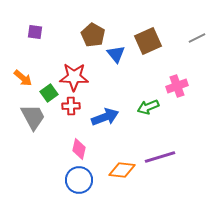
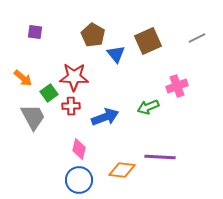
purple line: rotated 20 degrees clockwise
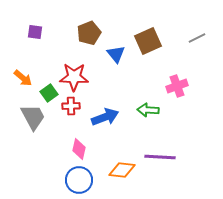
brown pentagon: moved 4 px left, 2 px up; rotated 20 degrees clockwise
green arrow: moved 3 px down; rotated 25 degrees clockwise
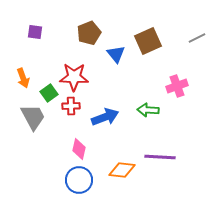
orange arrow: rotated 30 degrees clockwise
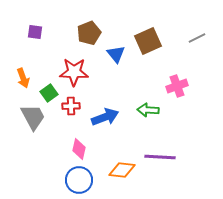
red star: moved 5 px up
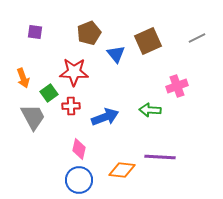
green arrow: moved 2 px right
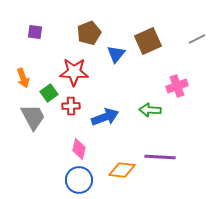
gray line: moved 1 px down
blue triangle: rotated 18 degrees clockwise
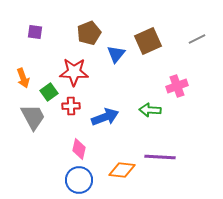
green square: moved 1 px up
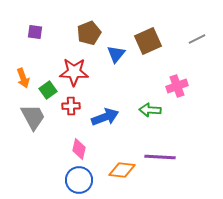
green square: moved 1 px left, 2 px up
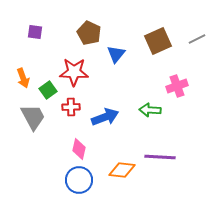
brown pentagon: rotated 25 degrees counterclockwise
brown square: moved 10 px right
red cross: moved 1 px down
